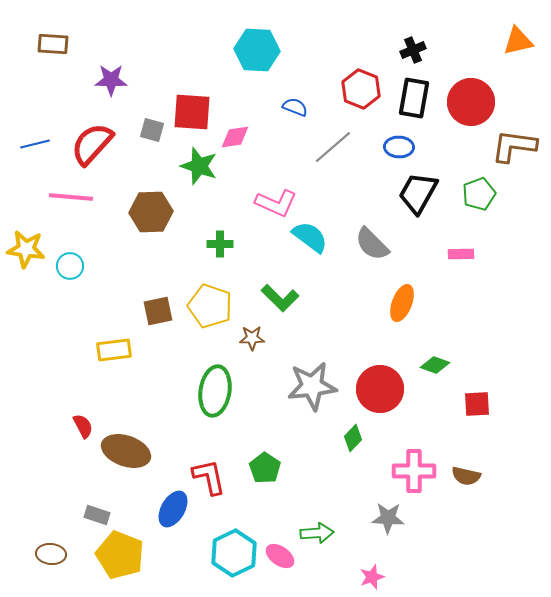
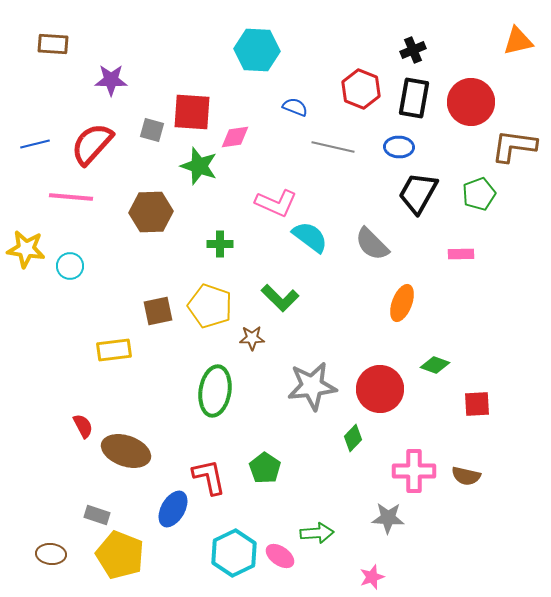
gray line at (333, 147): rotated 54 degrees clockwise
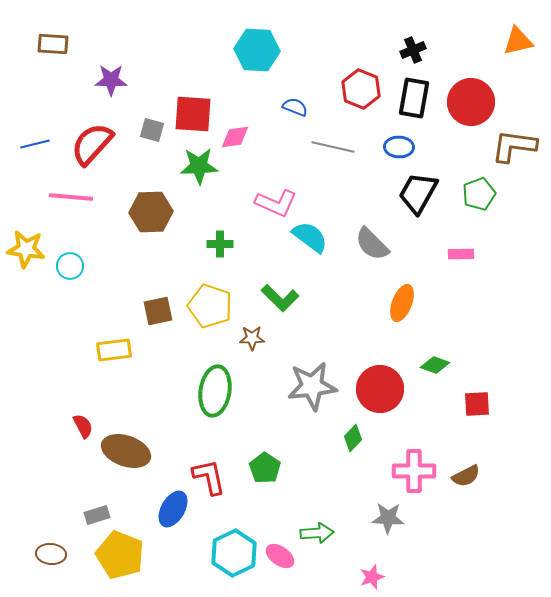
red square at (192, 112): moved 1 px right, 2 px down
green star at (199, 166): rotated 21 degrees counterclockwise
brown semicircle at (466, 476): rotated 40 degrees counterclockwise
gray rectangle at (97, 515): rotated 35 degrees counterclockwise
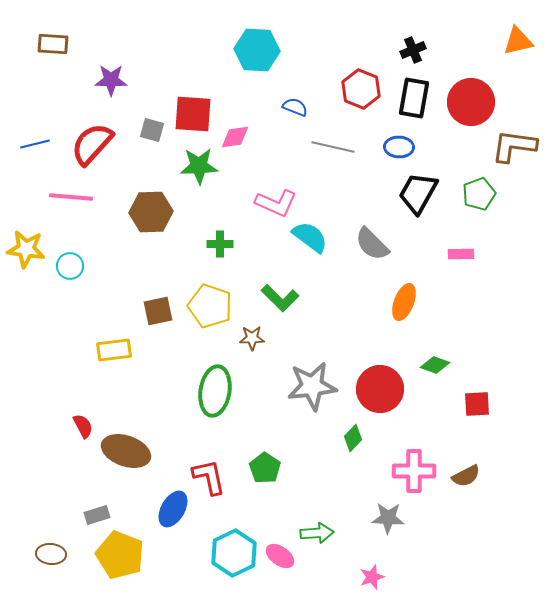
orange ellipse at (402, 303): moved 2 px right, 1 px up
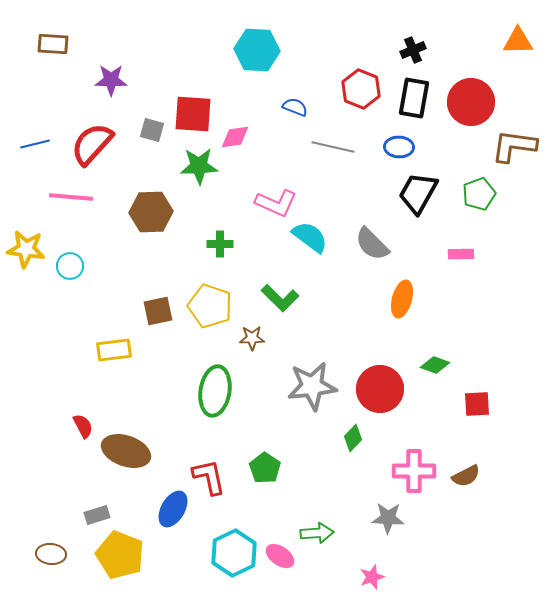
orange triangle at (518, 41): rotated 12 degrees clockwise
orange ellipse at (404, 302): moved 2 px left, 3 px up; rotated 6 degrees counterclockwise
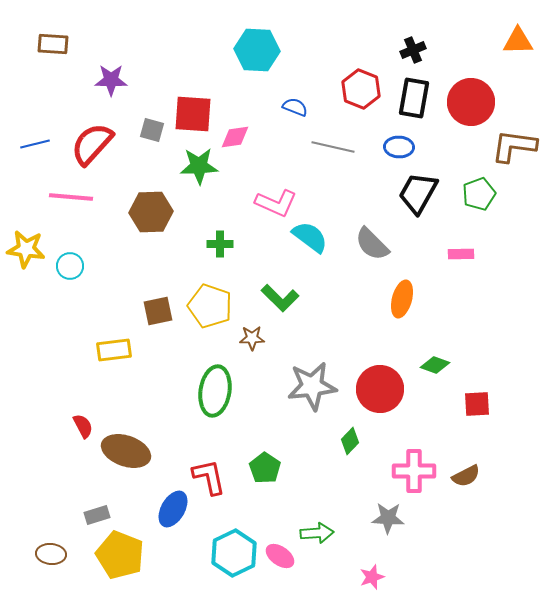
green diamond at (353, 438): moved 3 px left, 3 px down
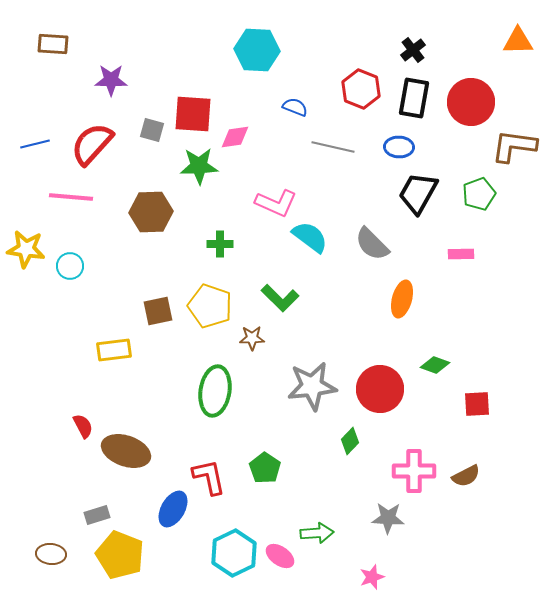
black cross at (413, 50): rotated 15 degrees counterclockwise
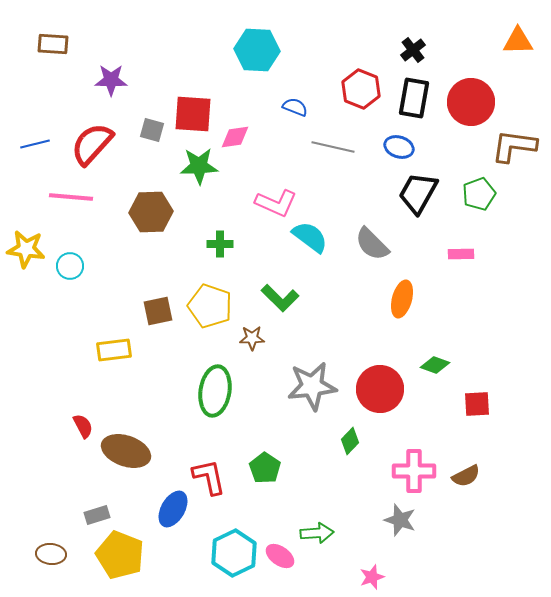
blue ellipse at (399, 147): rotated 16 degrees clockwise
gray star at (388, 518): moved 12 px right, 2 px down; rotated 16 degrees clockwise
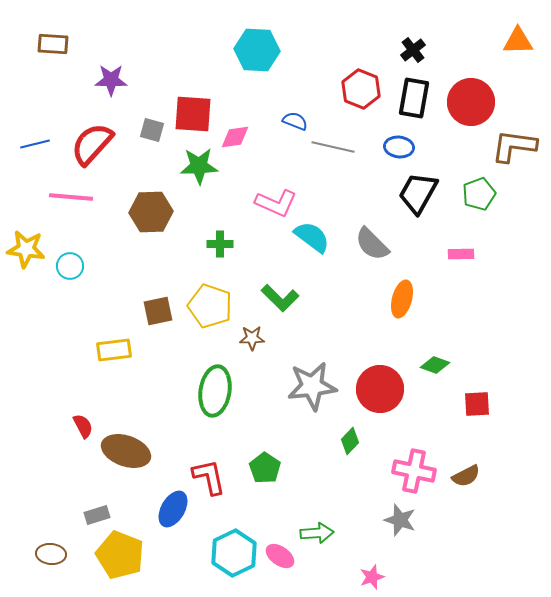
blue semicircle at (295, 107): moved 14 px down
blue ellipse at (399, 147): rotated 12 degrees counterclockwise
cyan semicircle at (310, 237): moved 2 px right
pink cross at (414, 471): rotated 12 degrees clockwise
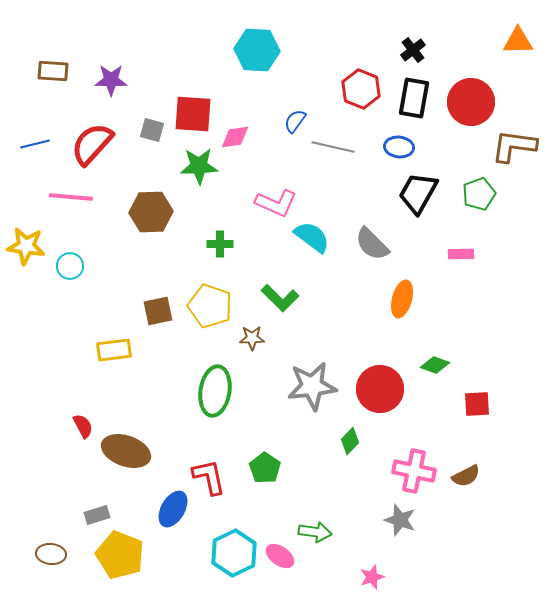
brown rectangle at (53, 44): moved 27 px down
blue semicircle at (295, 121): rotated 75 degrees counterclockwise
yellow star at (26, 249): moved 3 px up
green arrow at (317, 533): moved 2 px left, 1 px up; rotated 12 degrees clockwise
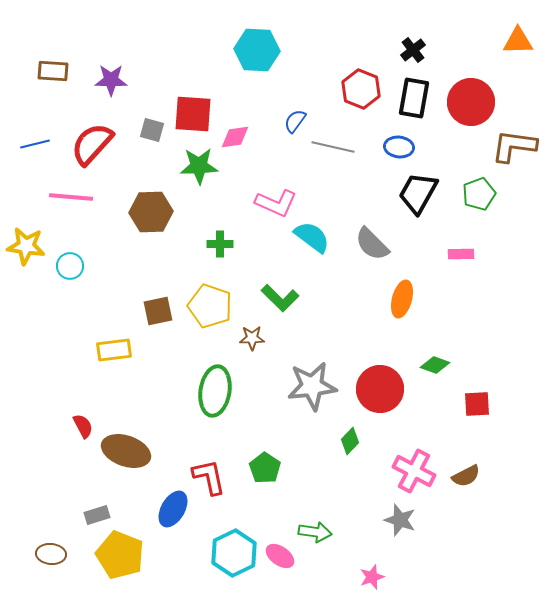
pink cross at (414, 471): rotated 15 degrees clockwise
